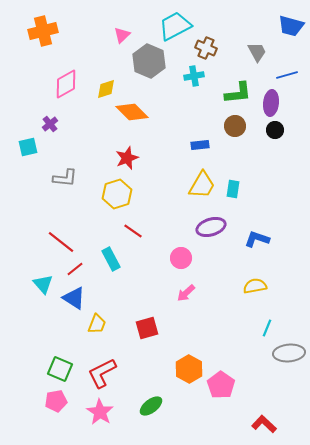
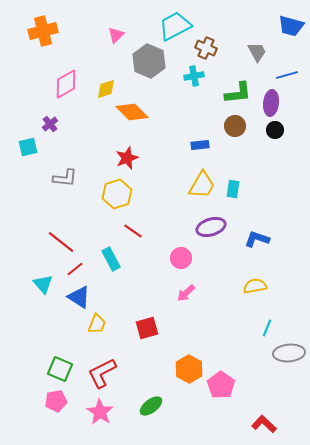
pink triangle at (122, 35): moved 6 px left
blue triangle at (74, 298): moved 5 px right, 1 px up
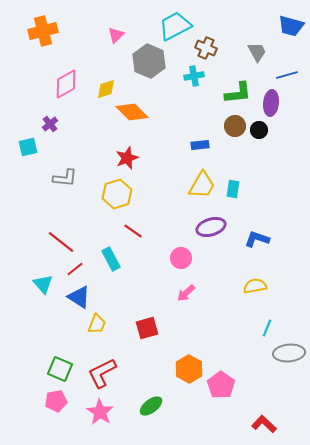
black circle at (275, 130): moved 16 px left
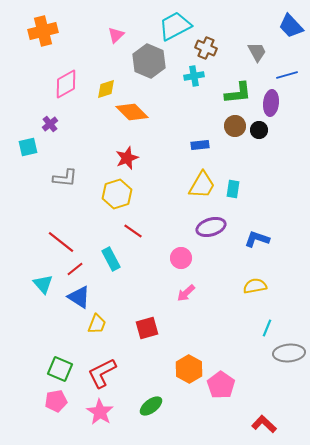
blue trapezoid at (291, 26): rotated 32 degrees clockwise
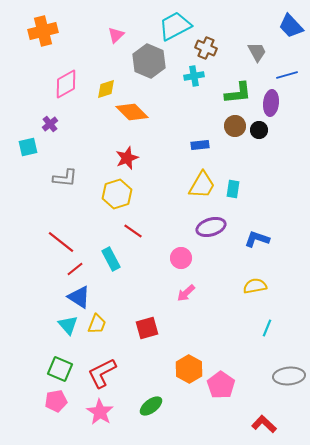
cyan triangle at (43, 284): moved 25 px right, 41 px down
gray ellipse at (289, 353): moved 23 px down
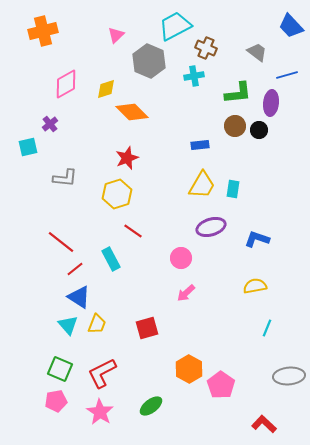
gray trapezoid at (257, 52): rotated 25 degrees counterclockwise
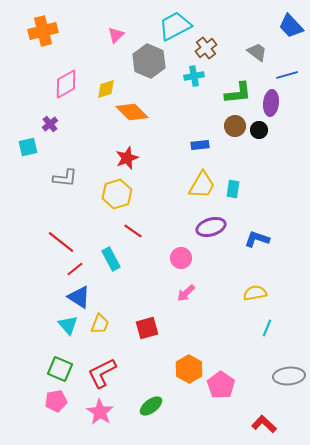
brown cross at (206, 48): rotated 30 degrees clockwise
yellow semicircle at (255, 286): moved 7 px down
yellow trapezoid at (97, 324): moved 3 px right
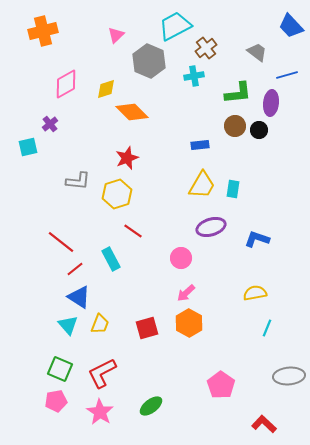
gray L-shape at (65, 178): moved 13 px right, 3 px down
orange hexagon at (189, 369): moved 46 px up
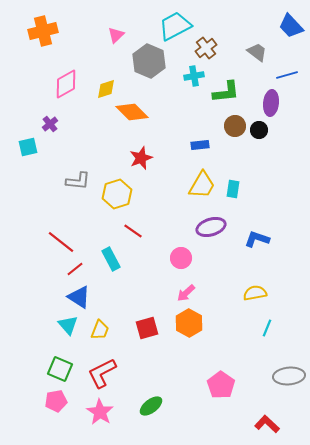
green L-shape at (238, 93): moved 12 px left, 1 px up
red star at (127, 158): moved 14 px right
yellow trapezoid at (100, 324): moved 6 px down
red L-shape at (264, 424): moved 3 px right
